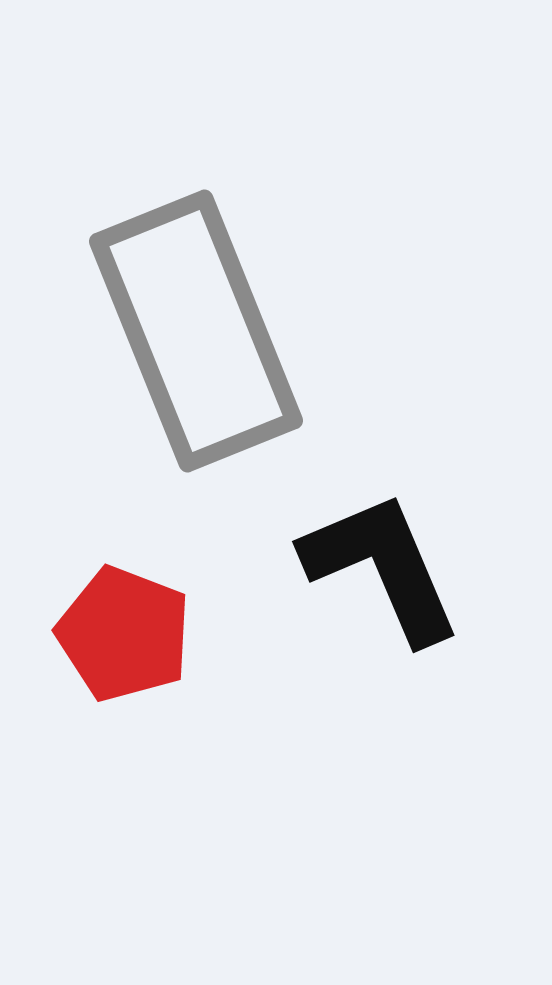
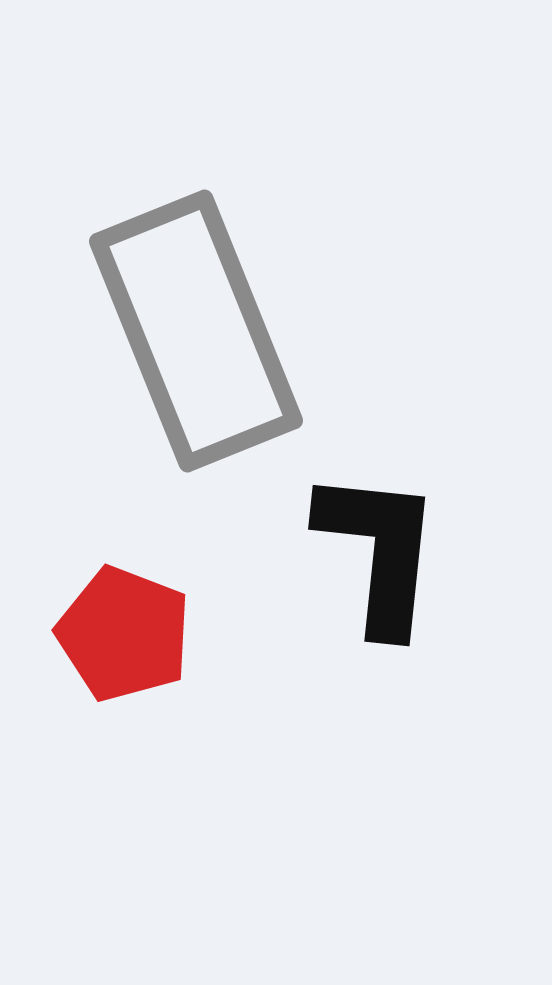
black L-shape: moved 3 px left, 16 px up; rotated 29 degrees clockwise
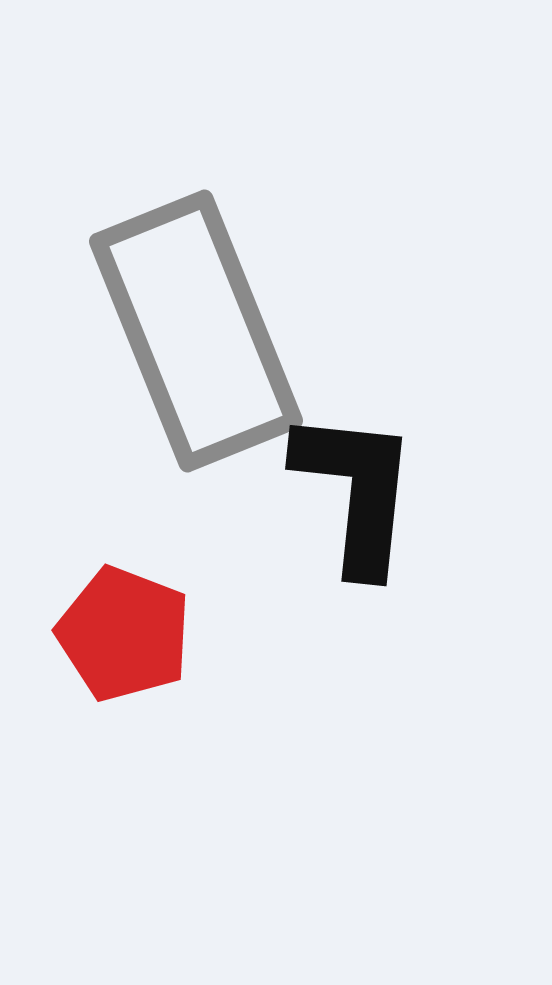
black L-shape: moved 23 px left, 60 px up
